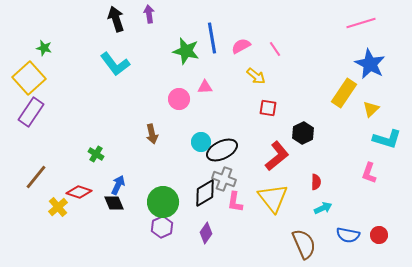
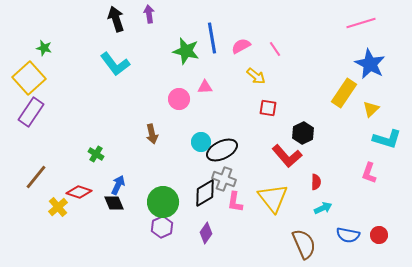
red L-shape at (277, 156): moved 10 px right; rotated 88 degrees clockwise
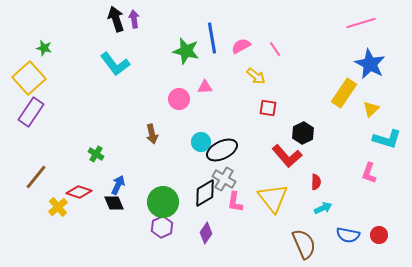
purple arrow at (149, 14): moved 15 px left, 5 px down
gray cross at (224, 179): rotated 10 degrees clockwise
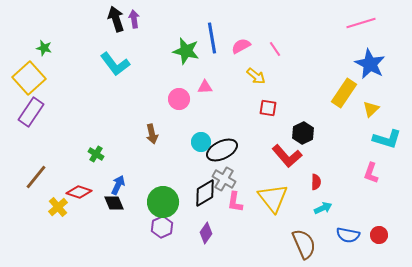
pink L-shape at (369, 173): moved 2 px right
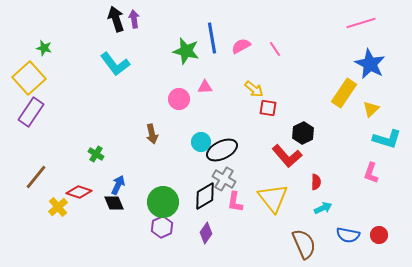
yellow arrow at (256, 76): moved 2 px left, 13 px down
black diamond at (205, 193): moved 3 px down
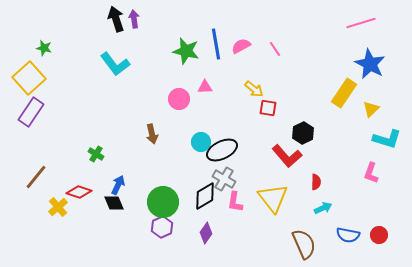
blue line at (212, 38): moved 4 px right, 6 px down
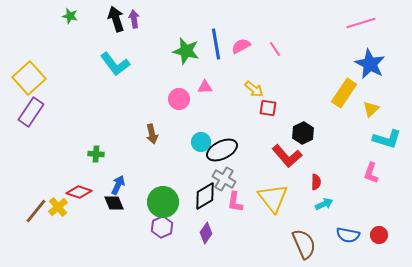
green star at (44, 48): moved 26 px right, 32 px up
green cross at (96, 154): rotated 28 degrees counterclockwise
brown line at (36, 177): moved 34 px down
cyan arrow at (323, 208): moved 1 px right, 4 px up
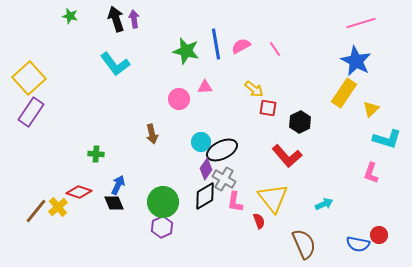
blue star at (370, 64): moved 14 px left, 3 px up
black hexagon at (303, 133): moved 3 px left, 11 px up
red semicircle at (316, 182): moved 57 px left, 39 px down; rotated 21 degrees counterclockwise
purple diamond at (206, 233): moved 64 px up
blue semicircle at (348, 235): moved 10 px right, 9 px down
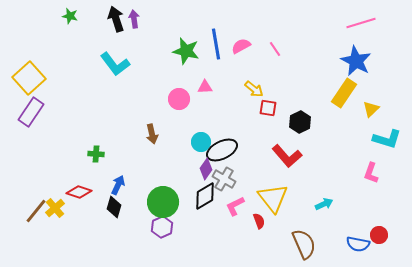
pink L-shape at (235, 202): moved 4 px down; rotated 55 degrees clockwise
black diamond at (114, 203): moved 4 px down; rotated 40 degrees clockwise
yellow cross at (58, 207): moved 3 px left, 1 px down
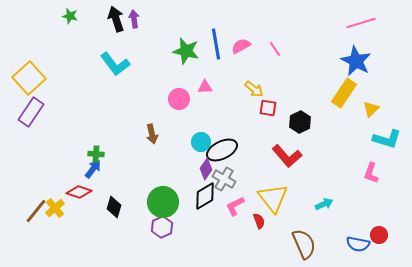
blue arrow at (118, 185): moved 25 px left, 16 px up; rotated 12 degrees clockwise
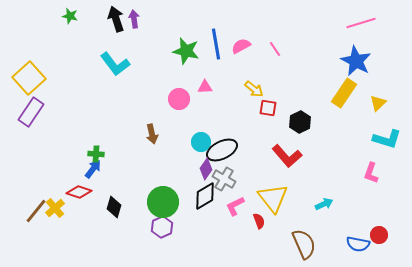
yellow triangle at (371, 109): moved 7 px right, 6 px up
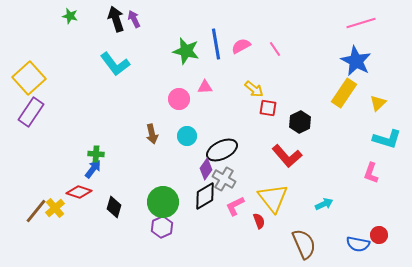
purple arrow at (134, 19): rotated 18 degrees counterclockwise
cyan circle at (201, 142): moved 14 px left, 6 px up
